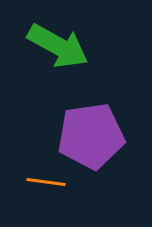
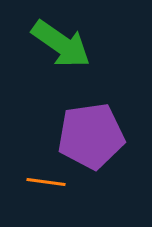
green arrow: moved 3 px right, 2 px up; rotated 6 degrees clockwise
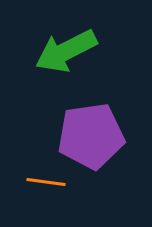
green arrow: moved 5 px right, 7 px down; rotated 118 degrees clockwise
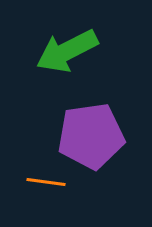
green arrow: moved 1 px right
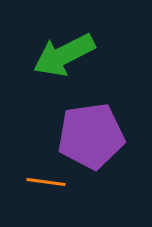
green arrow: moved 3 px left, 4 px down
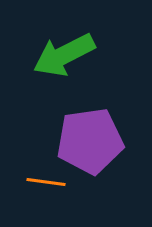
purple pentagon: moved 1 px left, 5 px down
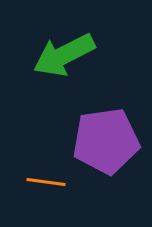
purple pentagon: moved 16 px right
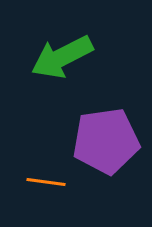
green arrow: moved 2 px left, 2 px down
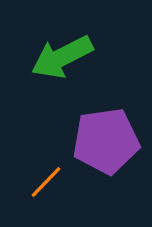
orange line: rotated 54 degrees counterclockwise
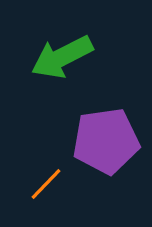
orange line: moved 2 px down
